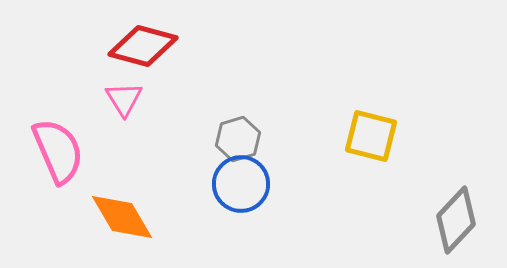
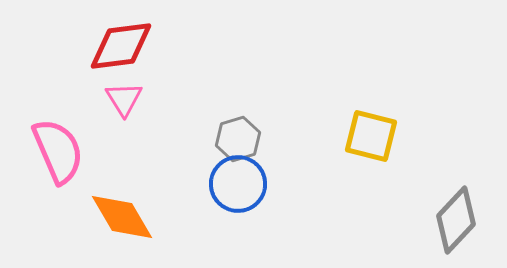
red diamond: moved 22 px left; rotated 22 degrees counterclockwise
blue circle: moved 3 px left
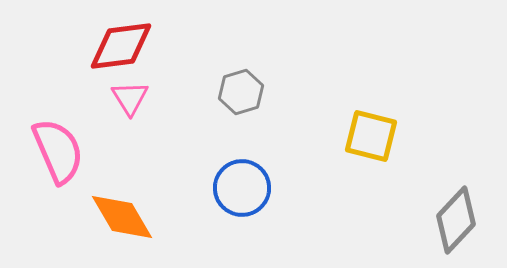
pink triangle: moved 6 px right, 1 px up
gray hexagon: moved 3 px right, 47 px up
blue circle: moved 4 px right, 4 px down
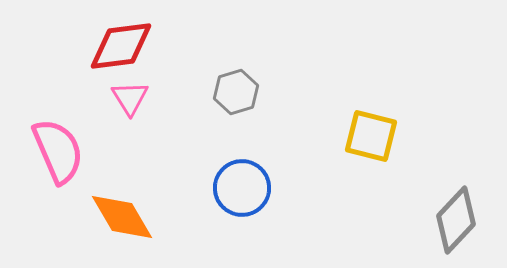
gray hexagon: moved 5 px left
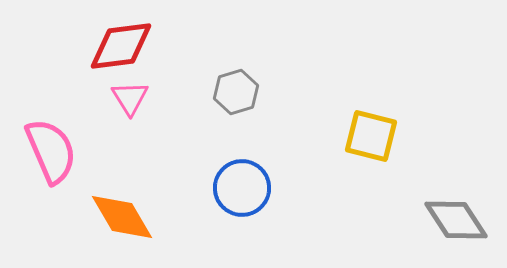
pink semicircle: moved 7 px left
gray diamond: rotated 76 degrees counterclockwise
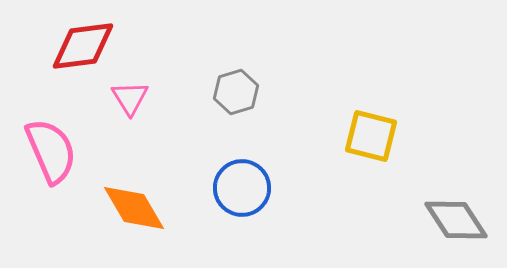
red diamond: moved 38 px left
orange diamond: moved 12 px right, 9 px up
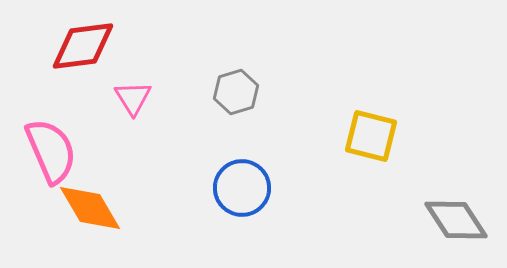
pink triangle: moved 3 px right
orange diamond: moved 44 px left
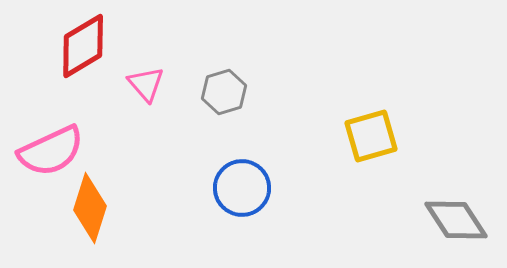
red diamond: rotated 24 degrees counterclockwise
gray hexagon: moved 12 px left
pink triangle: moved 13 px right, 14 px up; rotated 9 degrees counterclockwise
yellow square: rotated 30 degrees counterclockwise
pink semicircle: rotated 88 degrees clockwise
orange diamond: rotated 48 degrees clockwise
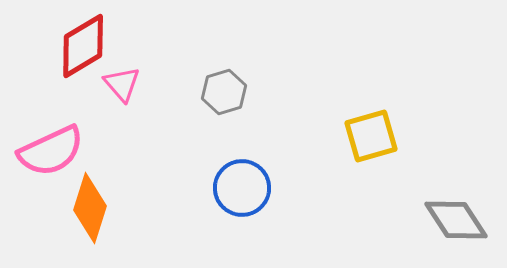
pink triangle: moved 24 px left
